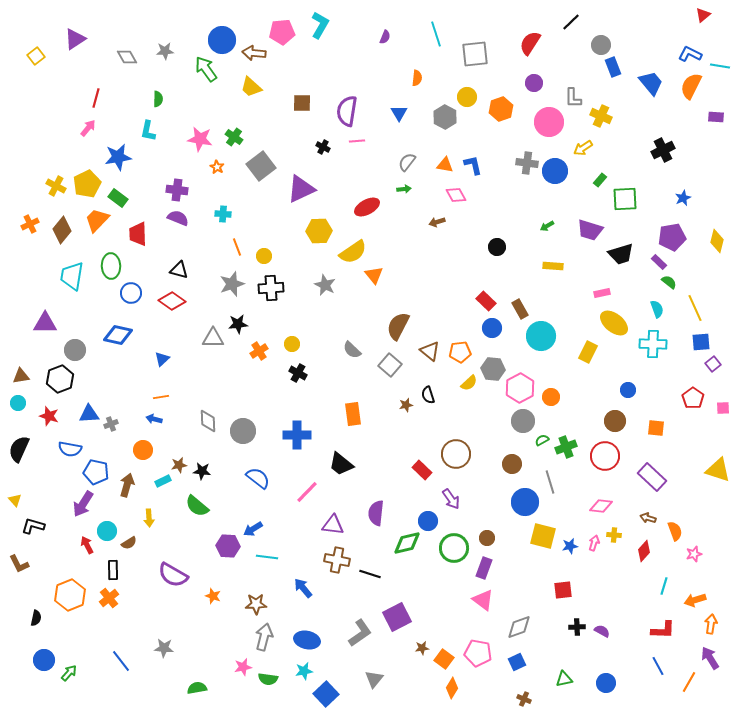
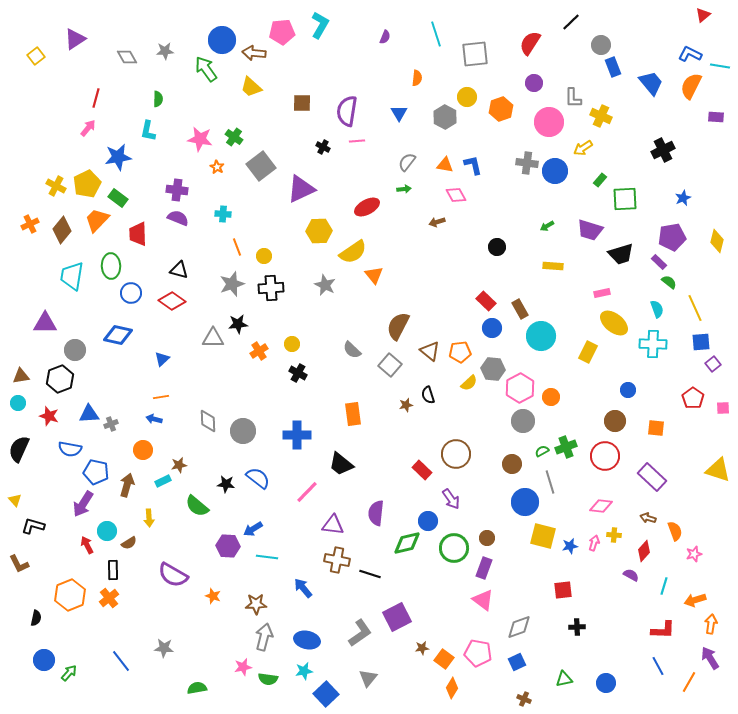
green semicircle at (542, 440): moved 11 px down
black star at (202, 471): moved 24 px right, 13 px down
purple semicircle at (602, 631): moved 29 px right, 56 px up
gray triangle at (374, 679): moved 6 px left, 1 px up
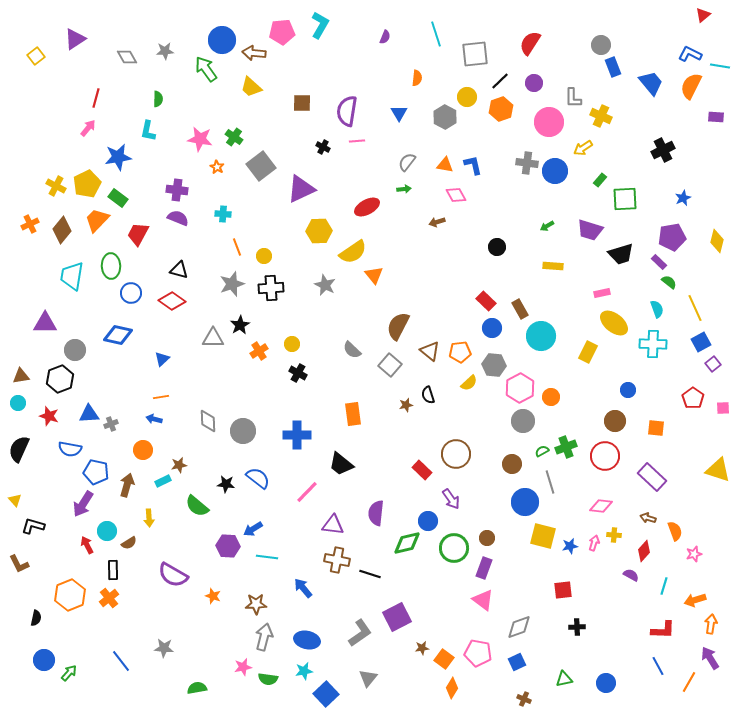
black line at (571, 22): moved 71 px left, 59 px down
red trapezoid at (138, 234): rotated 30 degrees clockwise
black star at (238, 324): moved 2 px right, 1 px down; rotated 24 degrees counterclockwise
blue square at (701, 342): rotated 24 degrees counterclockwise
gray hexagon at (493, 369): moved 1 px right, 4 px up
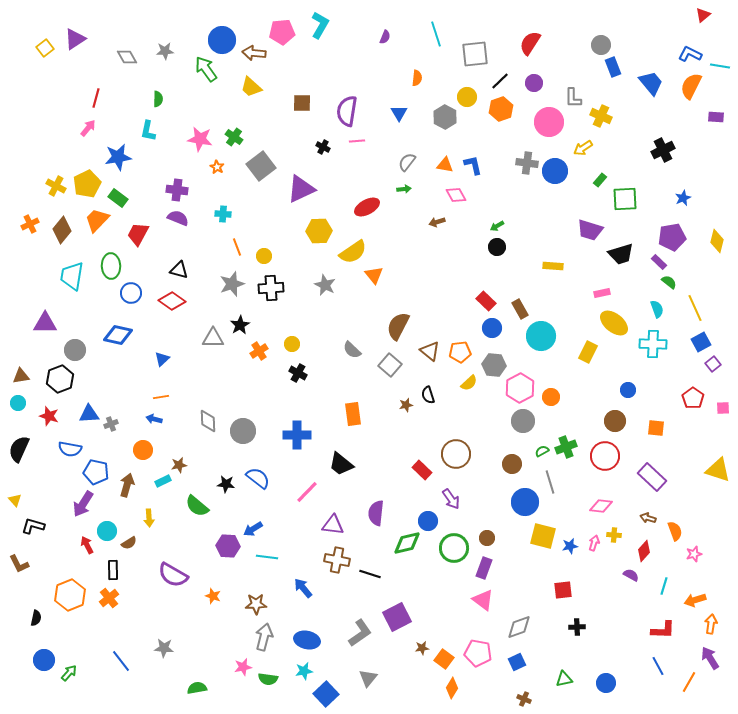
yellow square at (36, 56): moved 9 px right, 8 px up
green arrow at (547, 226): moved 50 px left
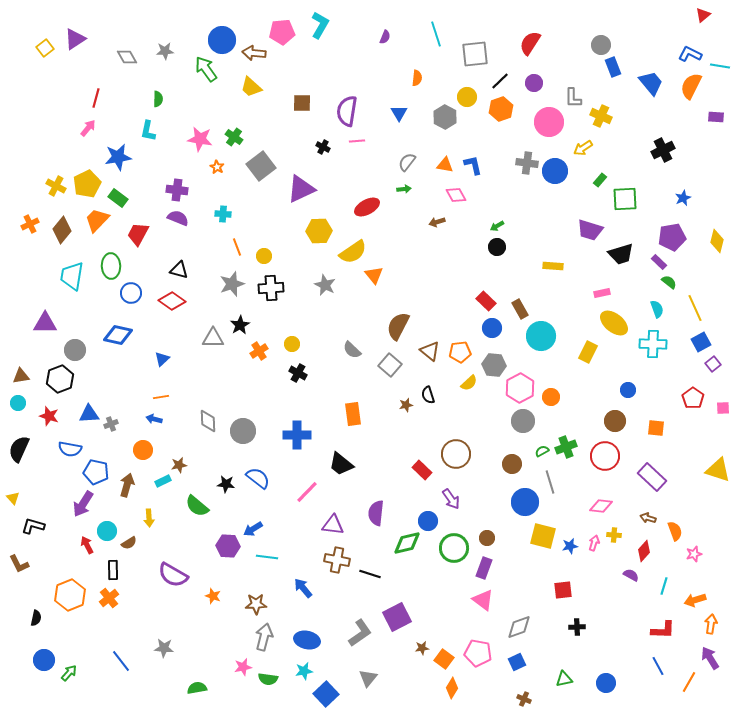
yellow triangle at (15, 500): moved 2 px left, 2 px up
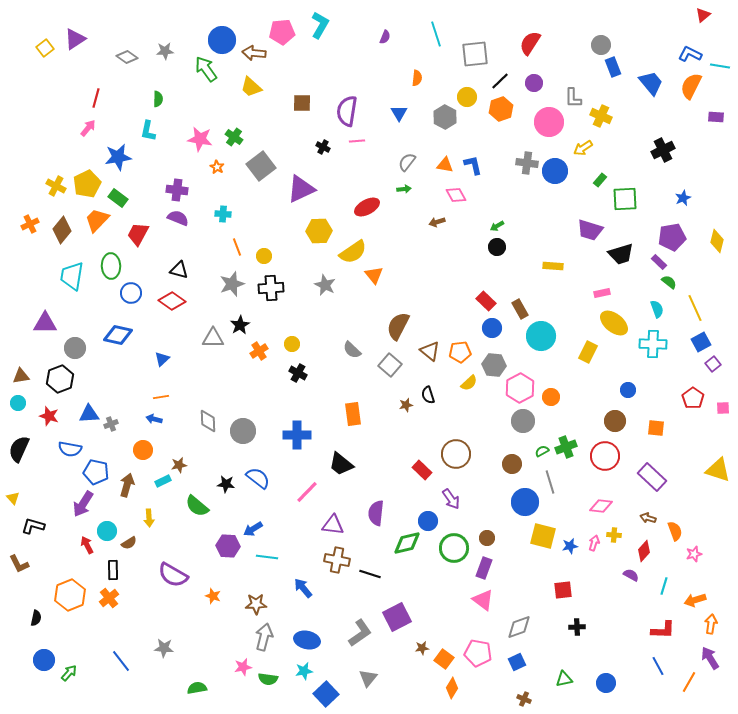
gray diamond at (127, 57): rotated 25 degrees counterclockwise
gray circle at (75, 350): moved 2 px up
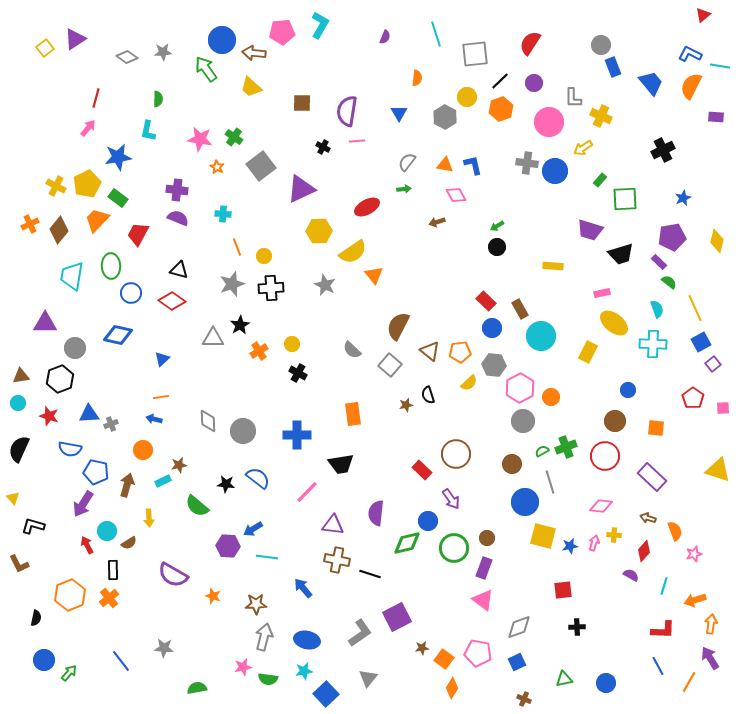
gray star at (165, 51): moved 2 px left, 1 px down
brown diamond at (62, 230): moved 3 px left
black trapezoid at (341, 464): rotated 48 degrees counterclockwise
